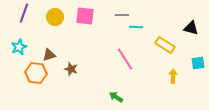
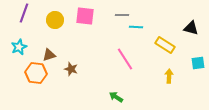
yellow circle: moved 3 px down
yellow arrow: moved 4 px left
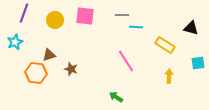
cyan star: moved 4 px left, 5 px up
pink line: moved 1 px right, 2 px down
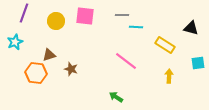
yellow circle: moved 1 px right, 1 px down
pink line: rotated 20 degrees counterclockwise
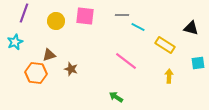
cyan line: moved 2 px right; rotated 24 degrees clockwise
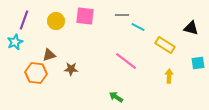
purple line: moved 7 px down
brown star: rotated 16 degrees counterclockwise
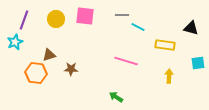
yellow circle: moved 2 px up
yellow rectangle: rotated 24 degrees counterclockwise
pink line: rotated 20 degrees counterclockwise
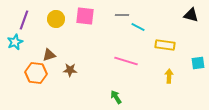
black triangle: moved 13 px up
brown star: moved 1 px left, 1 px down
green arrow: rotated 24 degrees clockwise
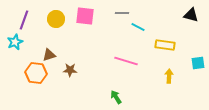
gray line: moved 2 px up
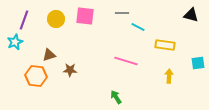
orange hexagon: moved 3 px down
